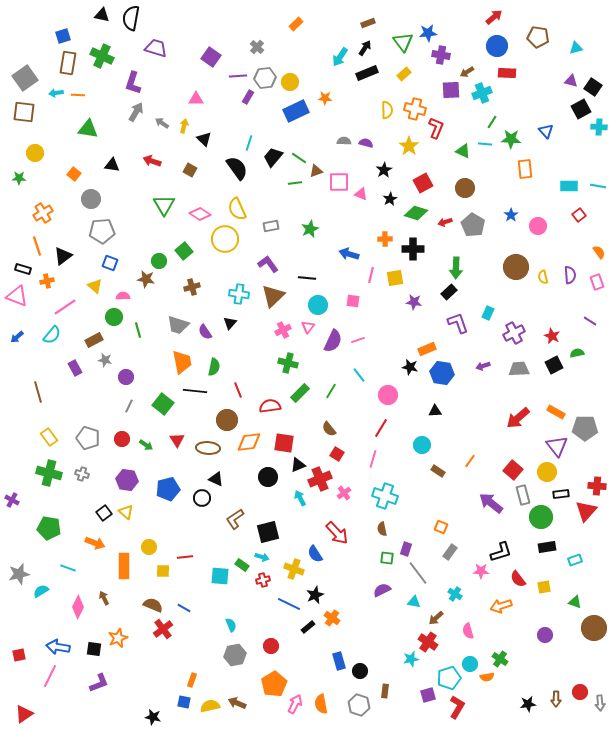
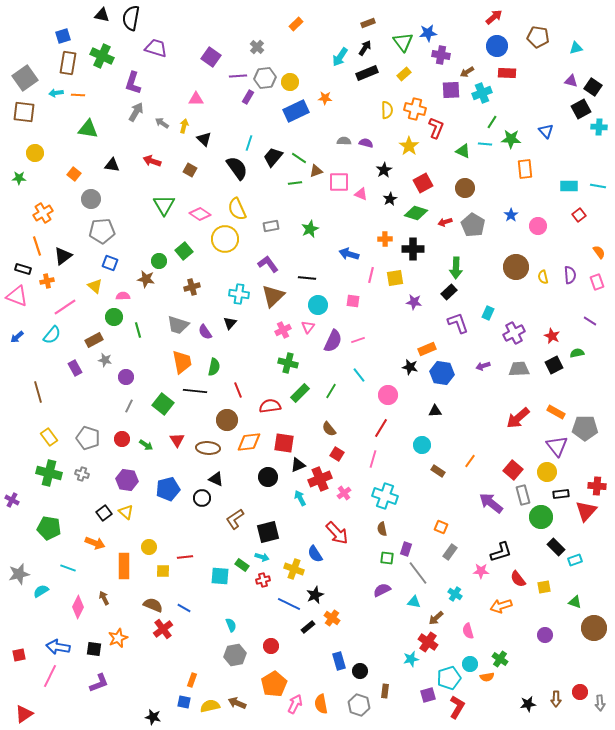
black rectangle at (547, 547): moved 9 px right; rotated 54 degrees clockwise
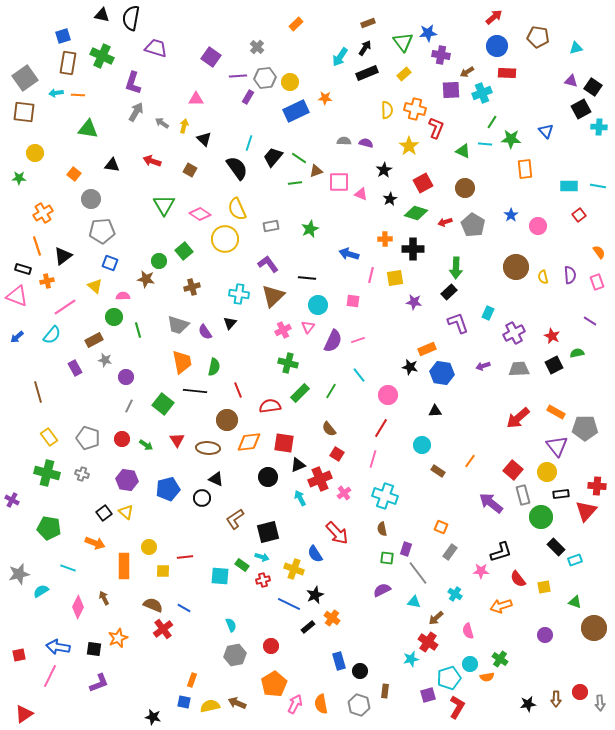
green cross at (49, 473): moved 2 px left
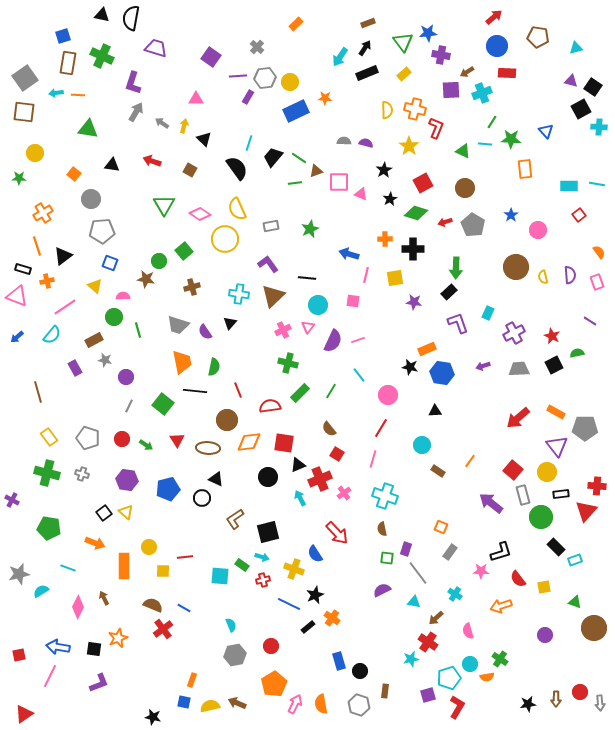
cyan line at (598, 186): moved 1 px left, 2 px up
pink circle at (538, 226): moved 4 px down
pink line at (371, 275): moved 5 px left
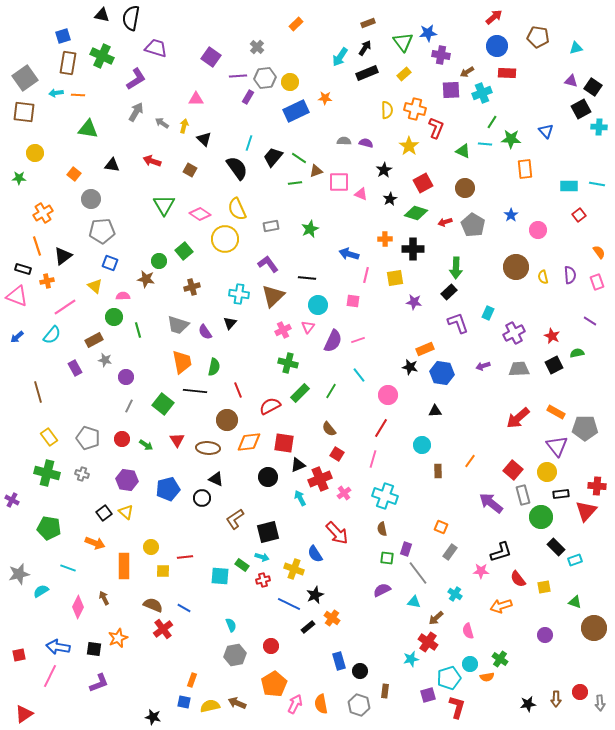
purple L-shape at (133, 83): moved 3 px right, 4 px up; rotated 140 degrees counterclockwise
orange rectangle at (427, 349): moved 2 px left
red semicircle at (270, 406): rotated 20 degrees counterclockwise
brown rectangle at (438, 471): rotated 56 degrees clockwise
yellow circle at (149, 547): moved 2 px right
red L-shape at (457, 707): rotated 15 degrees counterclockwise
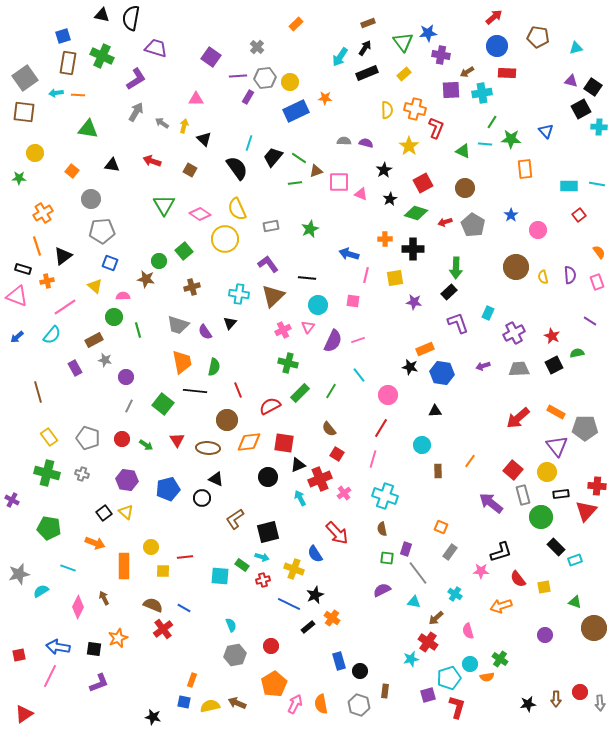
cyan cross at (482, 93): rotated 12 degrees clockwise
orange square at (74, 174): moved 2 px left, 3 px up
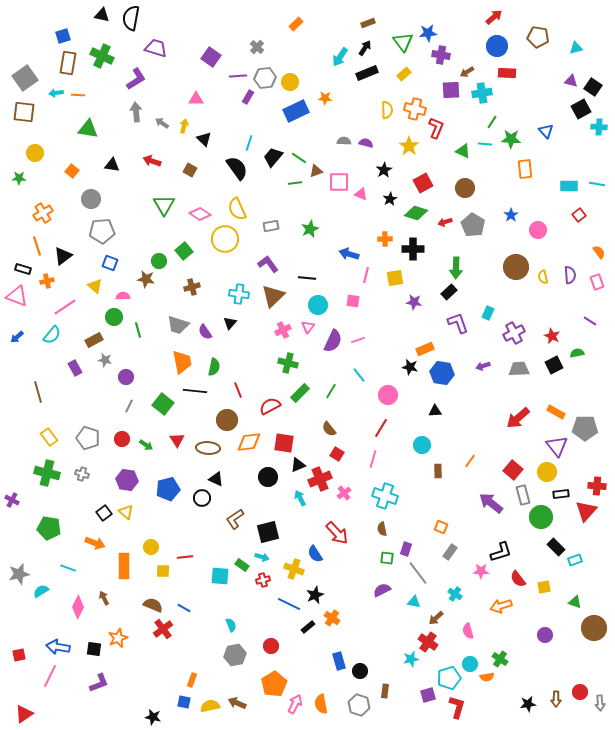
gray arrow at (136, 112): rotated 36 degrees counterclockwise
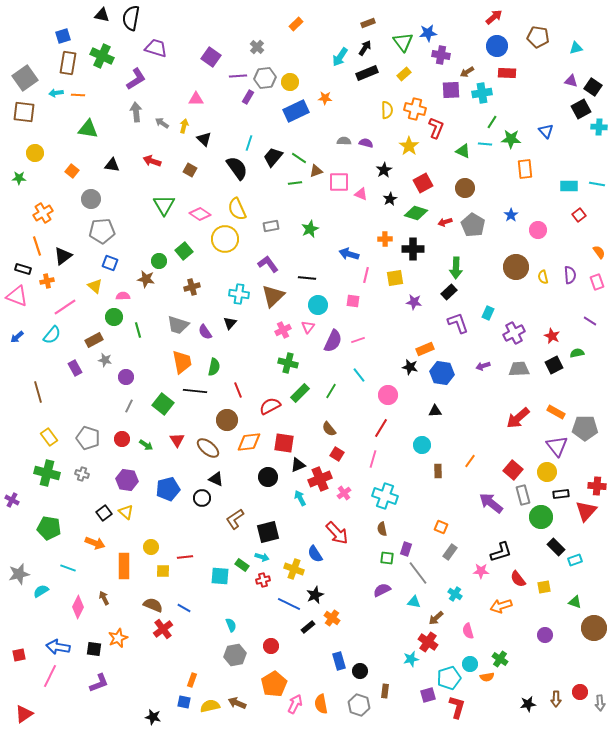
brown ellipse at (208, 448): rotated 35 degrees clockwise
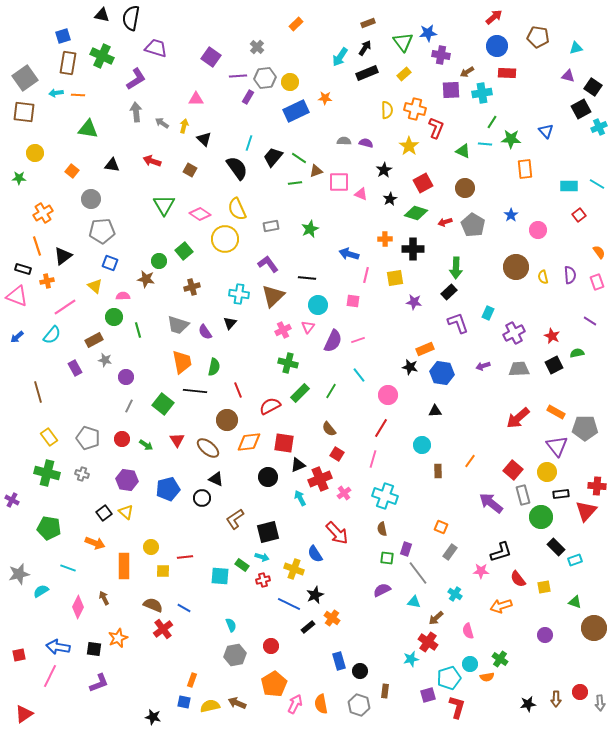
purple triangle at (571, 81): moved 3 px left, 5 px up
cyan cross at (599, 127): rotated 28 degrees counterclockwise
cyan line at (597, 184): rotated 21 degrees clockwise
